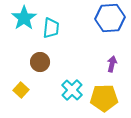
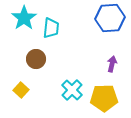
brown circle: moved 4 px left, 3 px up
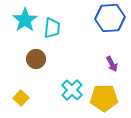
cyan star: moved 1 px right, 2 px down
cyan trapezoid: moved 1 px right
purple arrow: rotated 140 degrees clockwise
yellow square: moved 8 px down
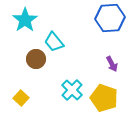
cyan trapezoid: moved 2 px right, 14 px down; rotated 135 degrees clockwise
yellow pentagon: rotated 20 degrees clockwise
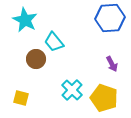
cyan star: rotated 10 degrees counterclockwise
yellow square: rotated 28 degrees counterclockwise
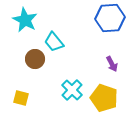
brown circle: moved 1 px left
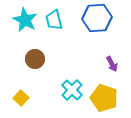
blue hexagon: moved 13 px left
cyan trapezoid: moved 22 px up; rotated 25 degrees clockwise
yellow square: rotated 28 degrees clockwise
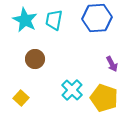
cyan trapezoid: rotated 25 degrees clockwise
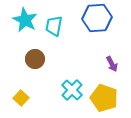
cyan trapezoid: moved 6 px down
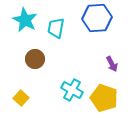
cyan trapezoid: moved 2 px right, 2 px down
cyan cross: rotated 15 degrees counterclockwise
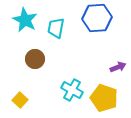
purple arrow: moved 6 px right, 3 px down; rotated 84 degrees counterclockwise
yellow square: moved 1 px left, 2 px down
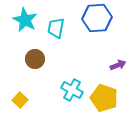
purple arrow: moved 2 px up
